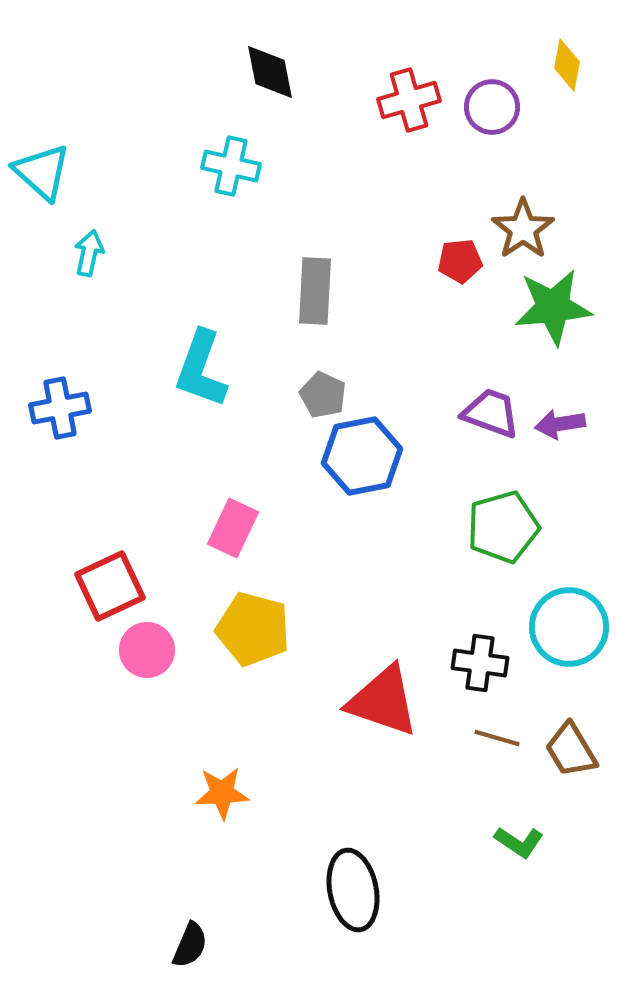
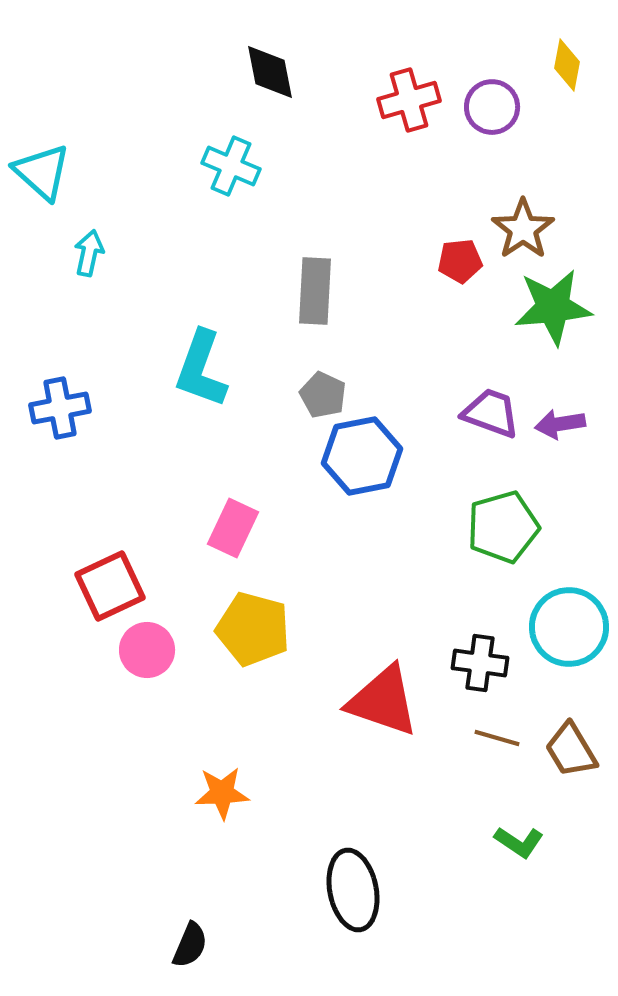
cyan cross: rotated 10 degrees clockwise
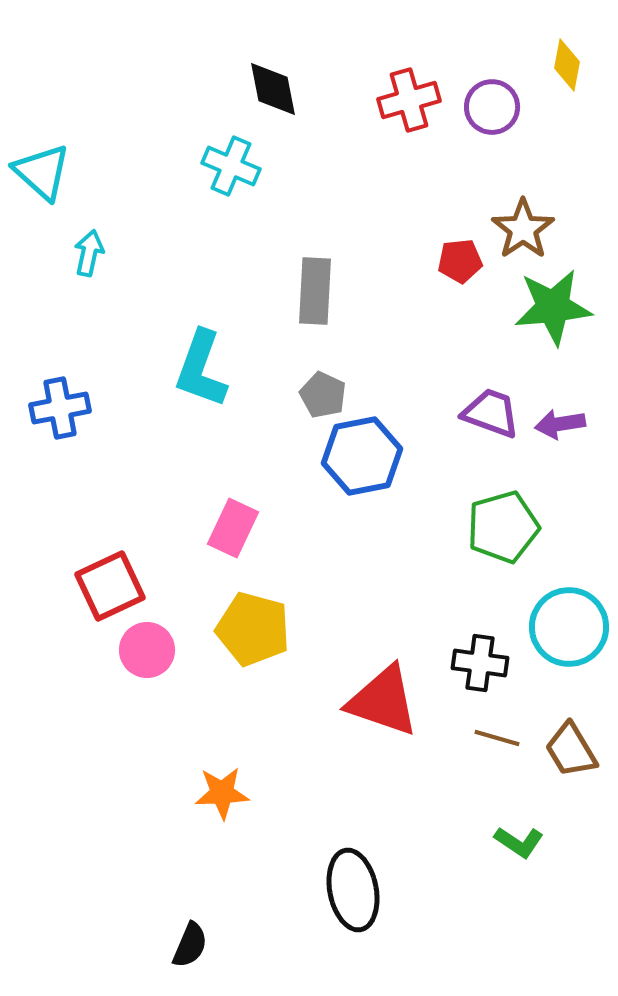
black diamond: moved 3 px right, 17 px down
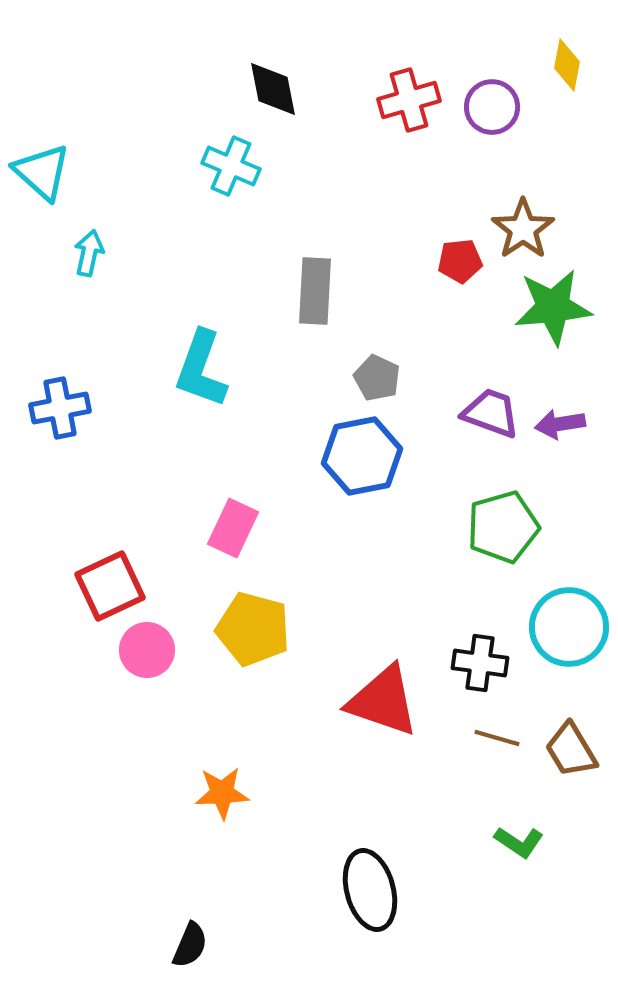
gray pentagon: moved 54 px right, 17 px up
black ellipse: moved 17 px right; rotated 4 degrees counterclockwise
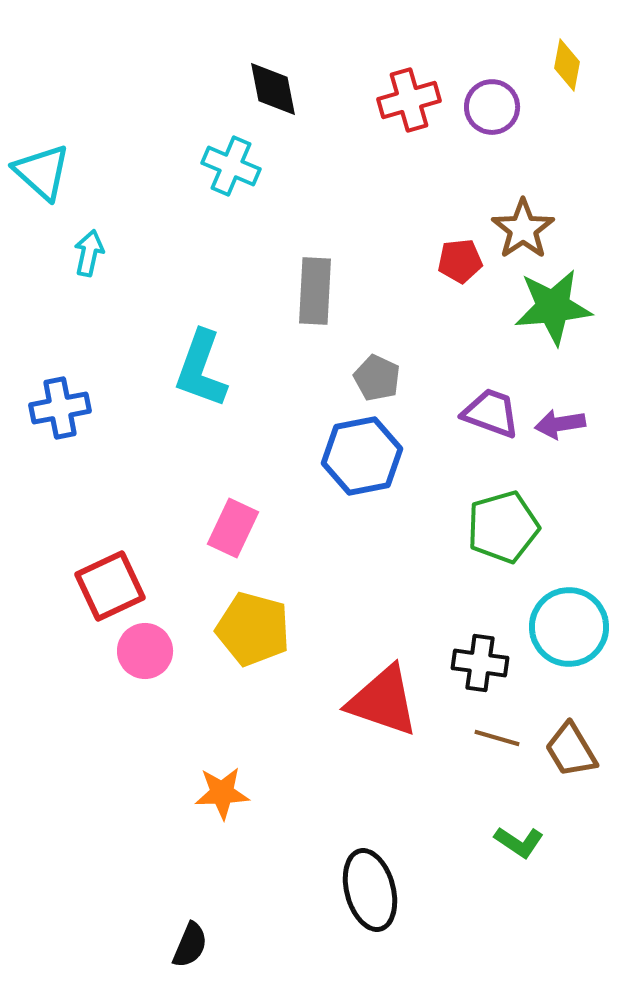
pink circle: moved 2 px left, 1 px down
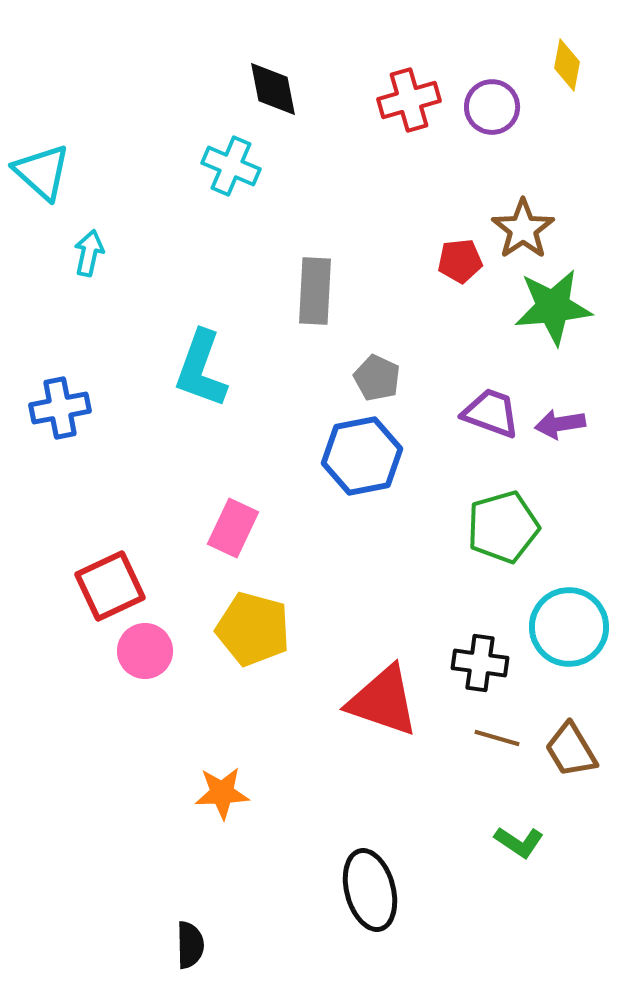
black semicircle: rotated 24 degrees counterclockwise
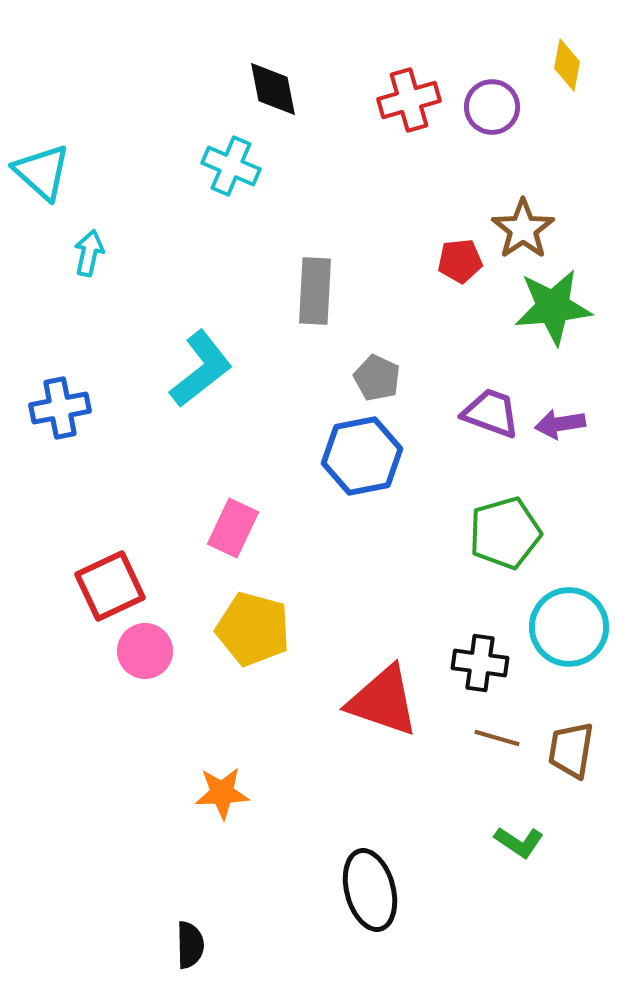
cyan L-shape: rotated 148 degrees counterclockwise
green pentagon: moved 2 px right, 6 px down
brown trapezoid: rotated 40 degrees clockwise
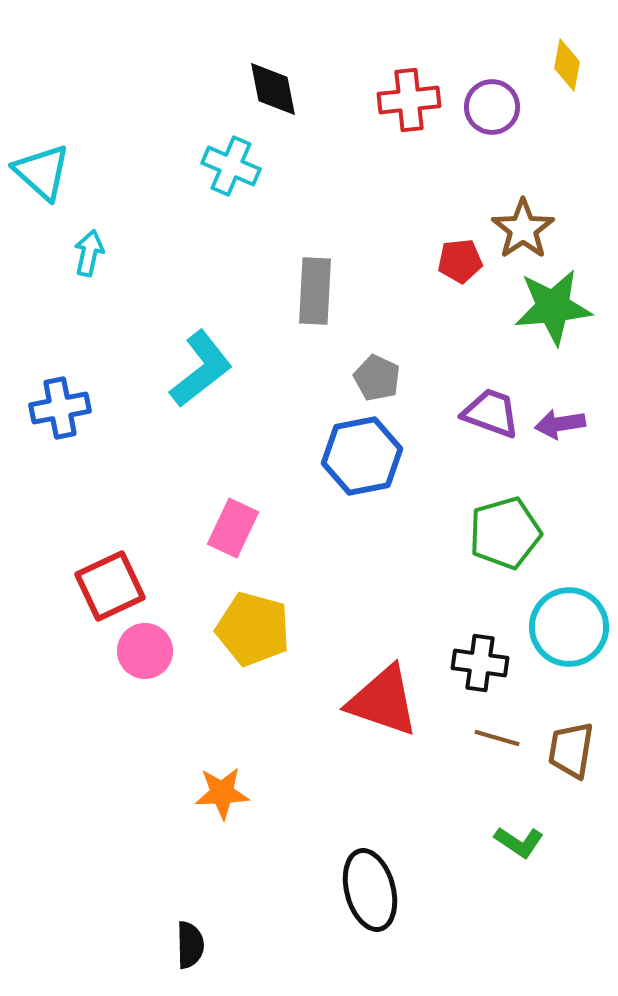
red cross: rotated 10 degrees clockwise
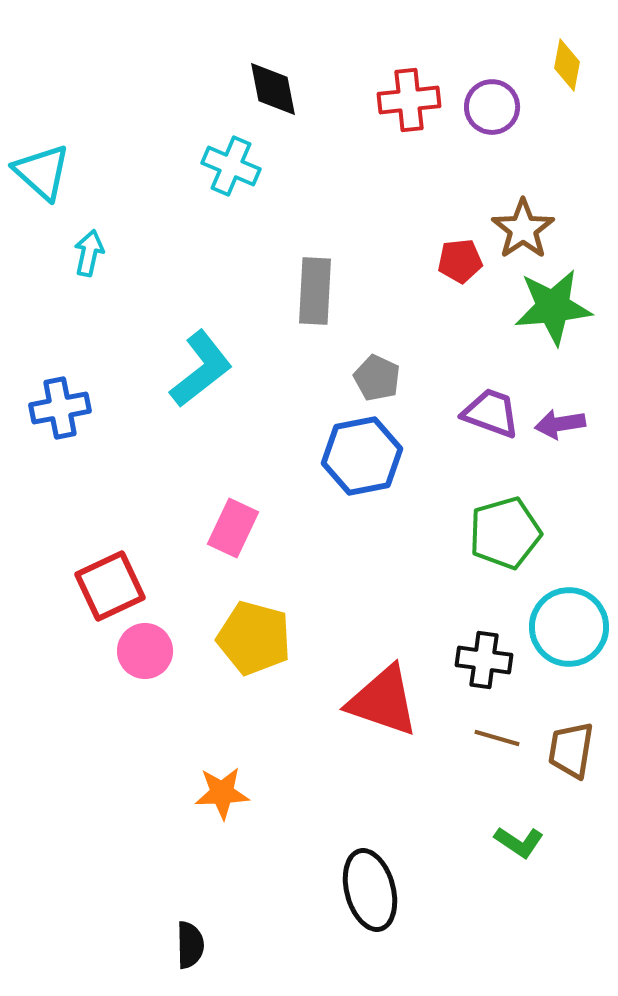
yellow pentagon: moved 1 px right, 9 px down
black cross: moved 4 px right, 3 px up
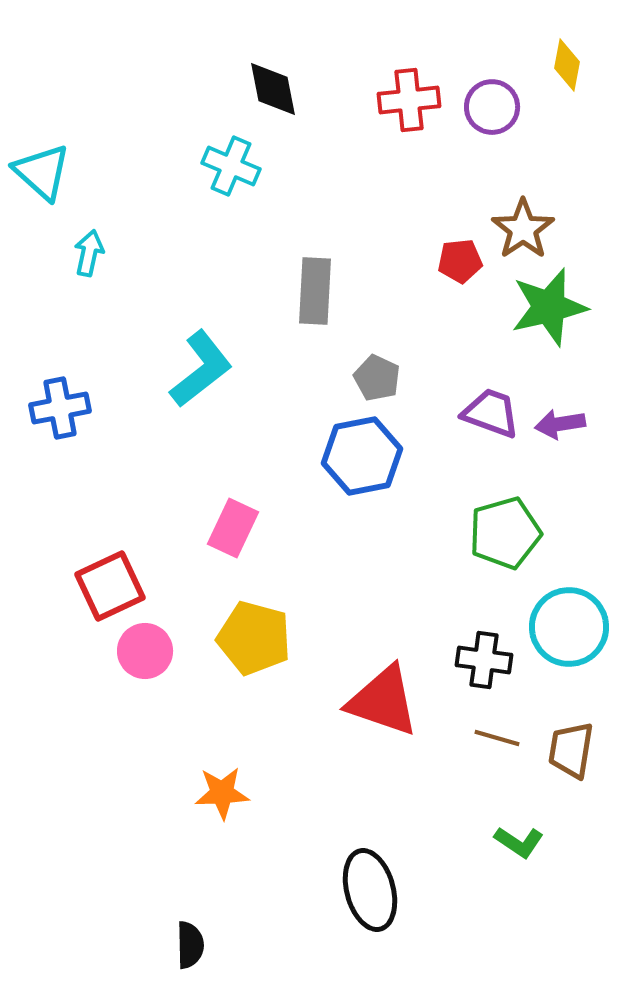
green star: moved 4 px left; rotated 8 degrees counterclockwise
